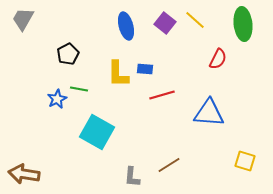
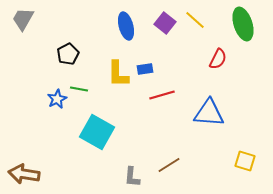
green ellipse: rotated 12 degrees counterclockwise
blue rectangle: rotated 14 degrees counterclockwise
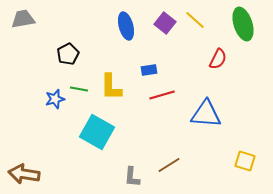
gray trapezoid: rotated 50 degrees clockwise
blue rectangle: moved 4 px right, 1 px down
yellow L-shape: moved 7 px left, 13 px down
blue star: moved 2 px left; rotated 12 degrees clockwise
blue triangle: moved 3 px left, 1 px down
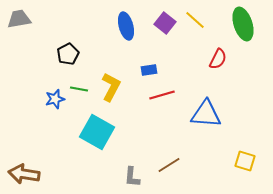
gray trapezoid: moved 4 px left
yellow L-shape: rotated 152 degrees counterclockwise
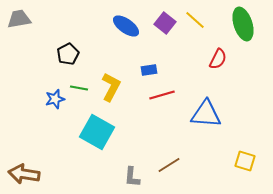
blue ellipse: rotated 40 degrees counterclockwise
green line: moved 1 px up
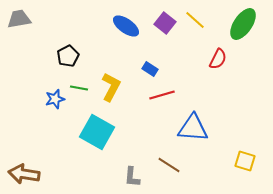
green ellipse: rotated 52 degrees clockwise
black pentagon: moved 2 px down
blue rectangle: moved 1 px right, 1 px up; rotated 42 degrees clockwise
blue triangle: moved 13 px left, 14 px down
brown line: rotated 65 degrees clockwise
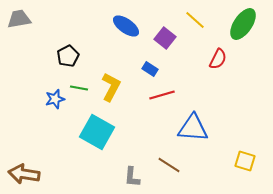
purple square: moved 15 px down
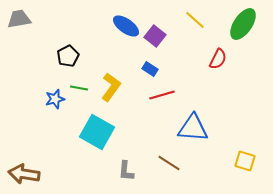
purple square: moved 10 px left, 2 px up
yellow L-shape: rotated 8 degrees clockwise
brown line: moved 2 px up
gray L-shape: moved 6 px left, 6 px up
